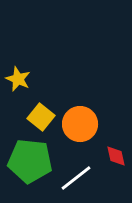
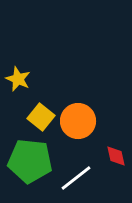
orange circle: moved 2 px left, 3 px up
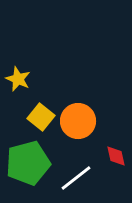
green pentagon: moved 2 px left, 2 px down; rotated 21 degrees counterclockwise
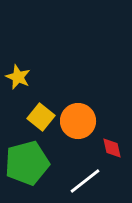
yellow star: moved 2 px up
red diamond: moved 4 px left, 8 px up
green pentagon: moved 1 px left
white line: moved 9 px right, 3 px down
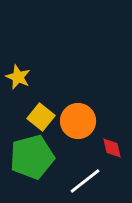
green pentagon: moved 5 px right, 6 px up
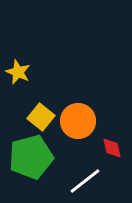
yellow star: moved 5 px up
green pentagon: moved 1 px left
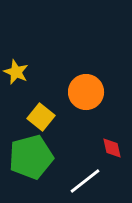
yellow star: moved 2 px left
orange circle: moved 8 px right, 29 px up
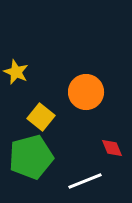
red diamond: rotated 10 degrees counterclockwise
white line: rotated 16 degrees clockwise
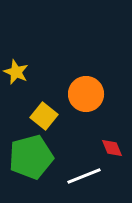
orange circle: moved 2 px down
yellow square: moved 3 px right, 1 px up
white line: moved 1 px left, 5 px up
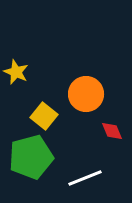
red diamond: moved 17 px up
white line: moved 1 px right, 2 px down
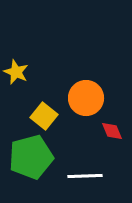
orange circle: moved 4 px down
white line: moved 2 px up; rotated 20 degrees clockwise
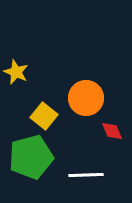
white line: moved 1 px right, 1 px up
